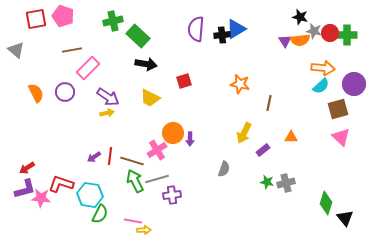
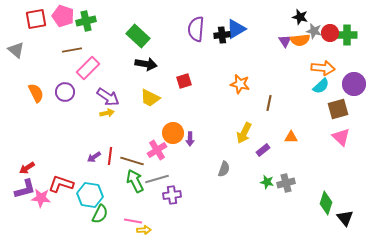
green cross at (113, 21): moved 27 px left
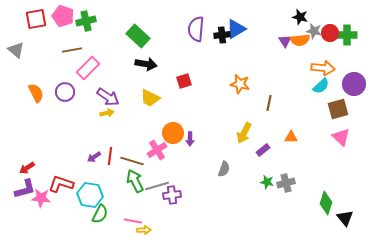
gray line at (157, 179): moved 7 px down
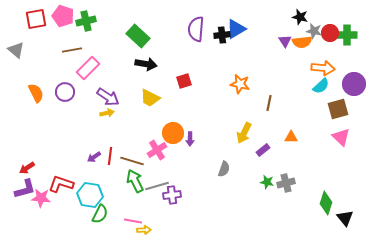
orange semicircle at (300, 40): moved 2 px right, 2 px down
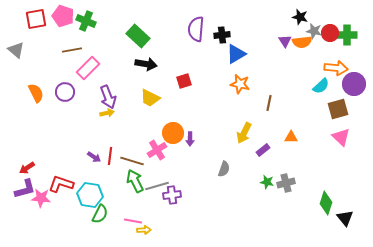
green cross at (86, 21): rotated 36 degrees clockwise
blue triangle at (236, 29): moved 25 px down
orange arrow at (323, 68): moved 13 px right
purple arrow at (108, 97): rotated 35 degrees clockwise
purple arrow at (94, 157): rotated 112 degrees counterclockwise
